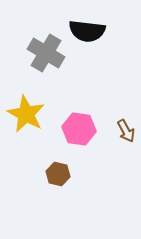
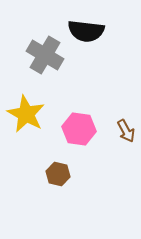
black semicircle: moved 1 px left
gray cross: moved 1 px left, 2 px down
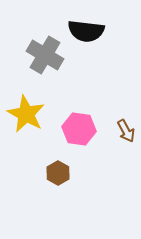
brown hexagon: moved 1 px up; rotated 15 degrees clockwise
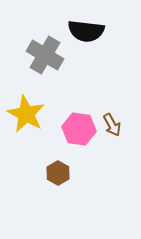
brown arrow: moved 14 px left, 6 px up
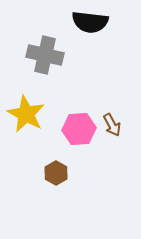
black semicircle: moved 4 px right, 9 px up
gray cross: rotated 18 degrees counterclockwise
pink hexagon: rotated 12 degrees counterclockwise
brown hexagon: moved 2 px left
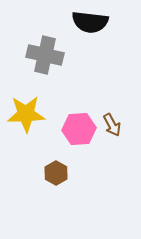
yellow star: rotated 30 degrees counterclockwise
